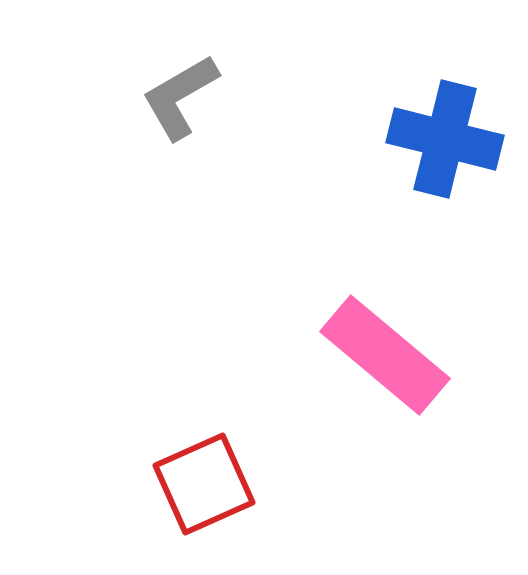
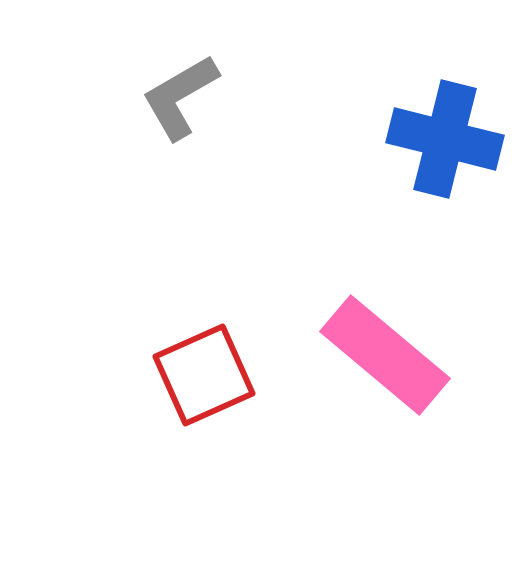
red square: moved 109 px up
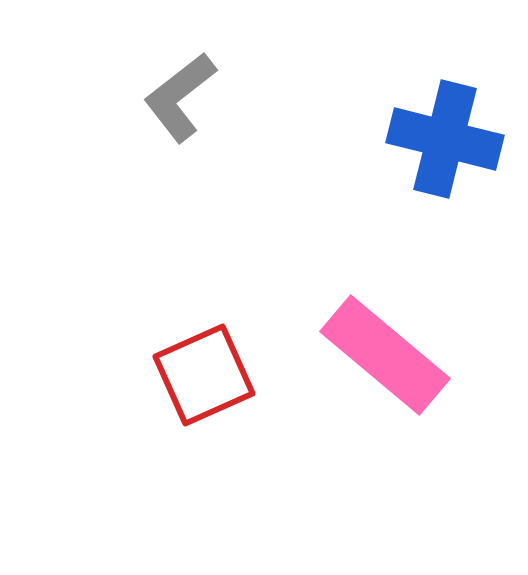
gray L-shape: rotated 8 degrees counterclockwise
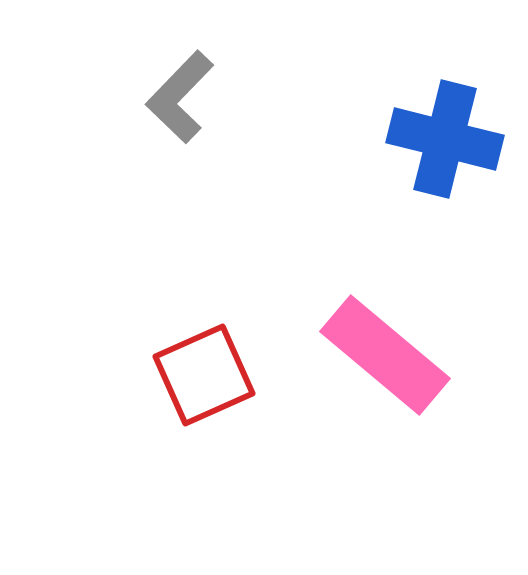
gray L-shape: rotated 8 degrees counterclockwise
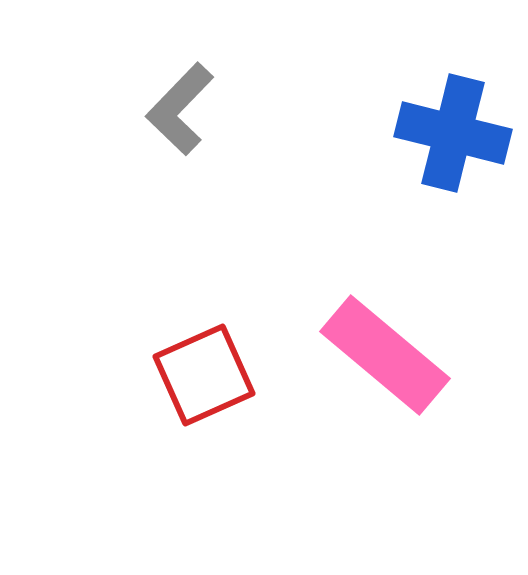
gray L-shape: moved 12 px down
blue cross: moved 8 px right, 6 px up
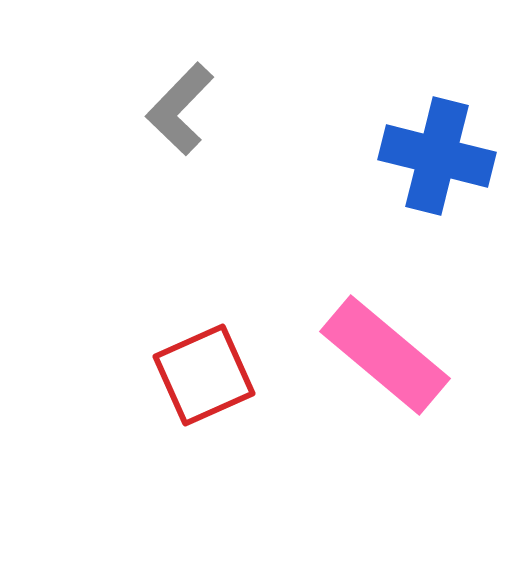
blue cross: moved 16 px left, 23 px down
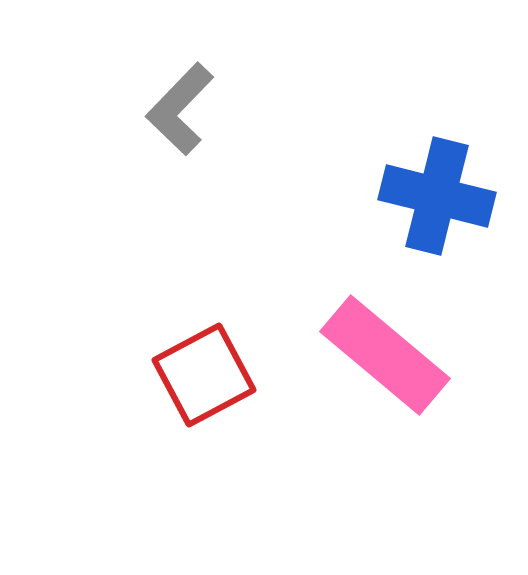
blue cross: moved 40 px down
red square: rotated 4 degrees counterclockwise
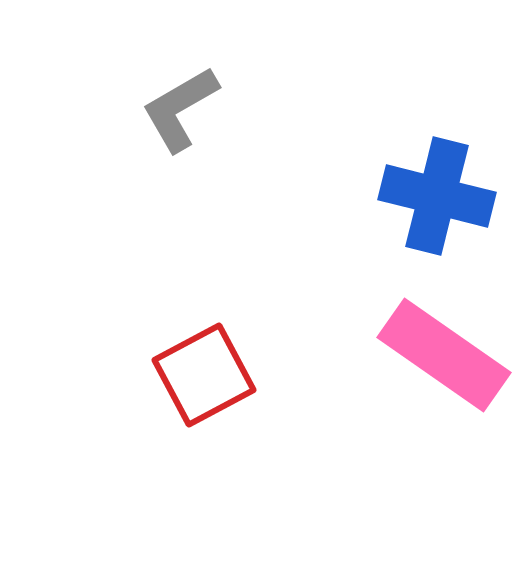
gray L-shape: rotated 16 degrees clockwise
pink rectangle: moved 59 px right; rotated 5 degrees counterclockwise
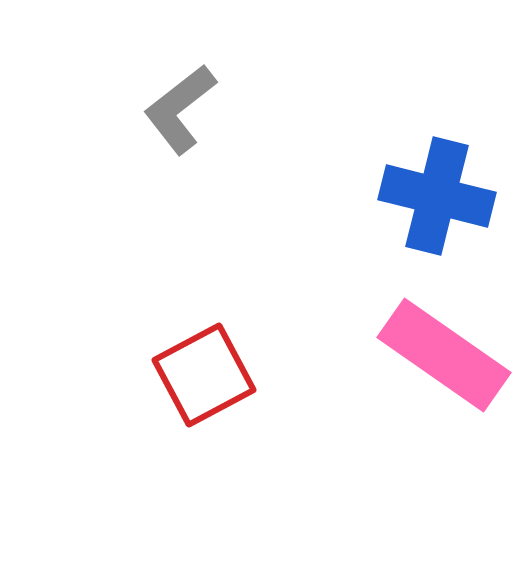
gray L-shape: rotated 8 degrees counterclockwise
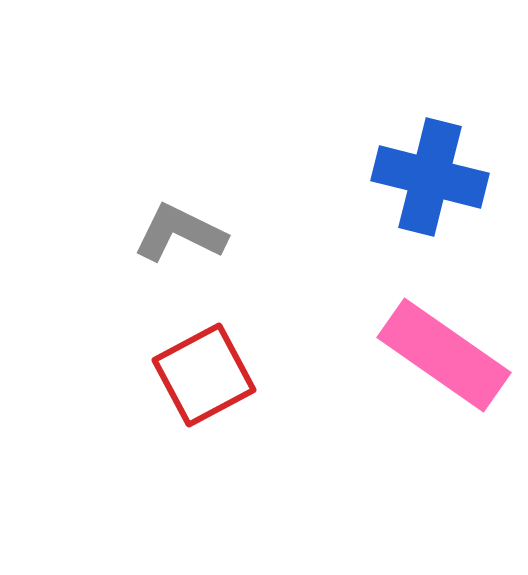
gray L-shape: moved 124 px down; rotated 64 degrees clockwise
blue cross: moved 7 px left, 19 px up
